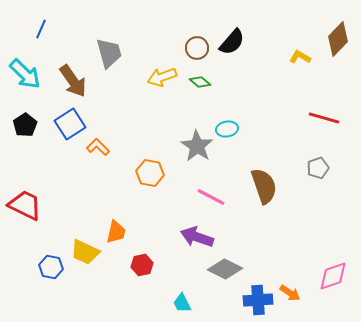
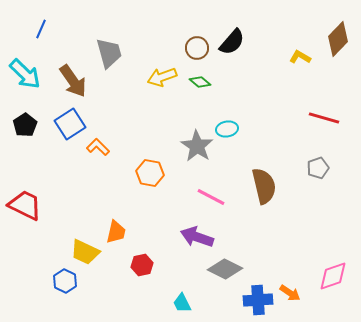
brown semicircle: rotated 6 degrees clockwise
blue hexagon: moved 14 px right, 14 px down; rotated 15 degrees clockwise
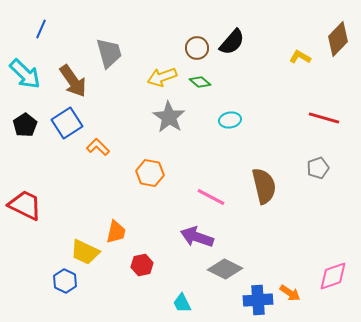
blue square: moved 3 px left, 1 px up
cyan ellipse: moved 3 px right, 9 px up
gray star: moved 28 px left, 29 px up
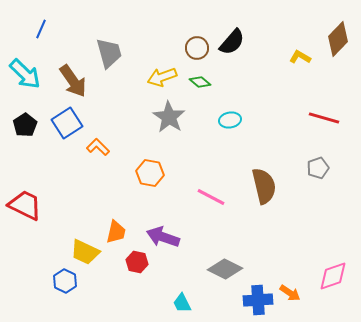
purple arrow: moved 34 px left
red hexagon: moved 5 px left, 3 px up; rotated 25 degrees clockwise
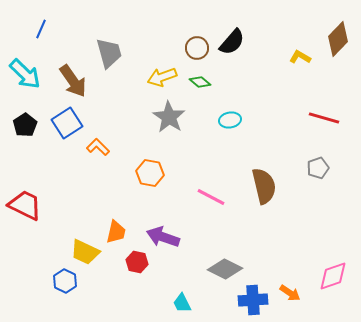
blue cross: moved 5 px left
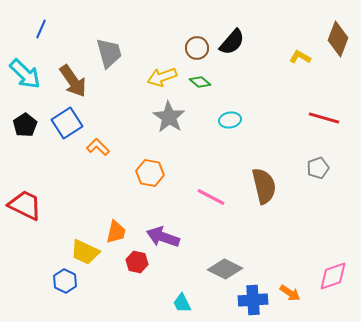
brown diamond: rotated 24 degrees counterclockwise
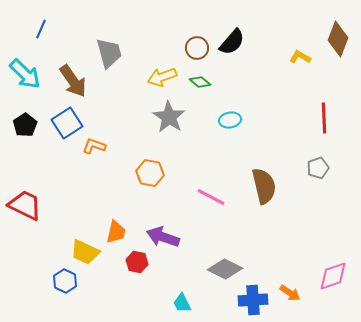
red line: rotated 72 degrees clockwise
orange L-shape: moved 4 px left, 1 px up; rotated 25 degrees counterclockwise
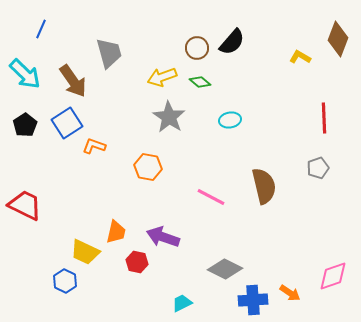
orange hexagon: moved 2 px left, 6 px up
cyan trapezoid: rotated 90 degrees clockwise
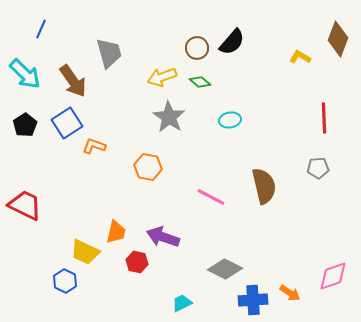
gray pentagon: rotated 15 degrees clockwise
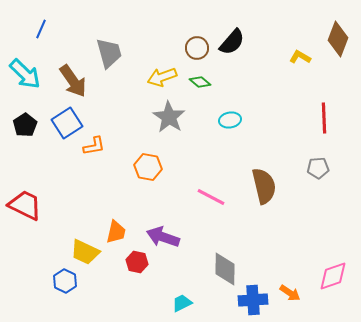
orange L-shape: rotated 150 degrees clockwise
gray diamond: rotated 64 degrees clockwise
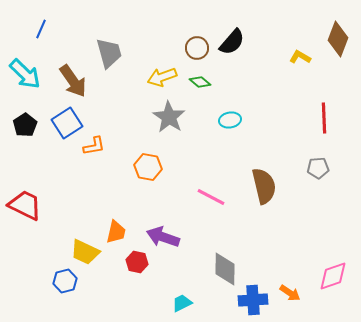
blue hexagon: rotated 20 degrees clockwise
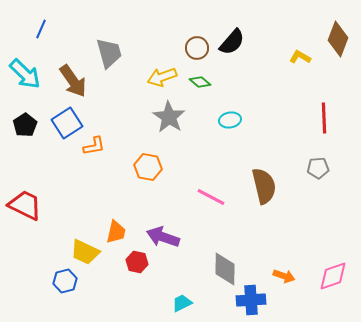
orange arrow: moved 6 px left, 17 px up; rotated 15 degrees counterclockwise
blue cross: moved 2 px left
